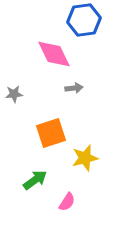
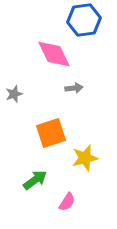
gray star: rotated 12 degrees counterclockwise
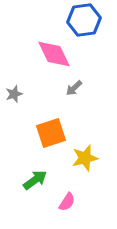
gray arrow: rotated 144 degrees clockwise
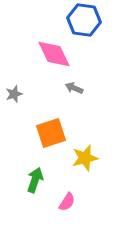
blue hexagon: rotated 16 degrees clockwise
gray arrow: rotated 66 degrees clockwise
green arrow: rotated 35 degrees counterclockwise
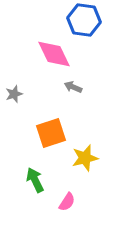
gray arrow: moved 1 px left, 1 px up
green arrow: rotated 45 degrees counterclockwise
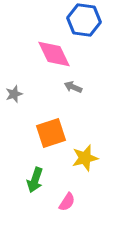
green arrow: rotated 135 degrees counterclockwise
